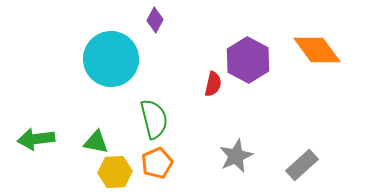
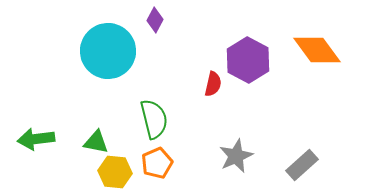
cyan circle: moved 3 px left, 8 px up
yellow hexagon: rotated 8 degrees clockwise
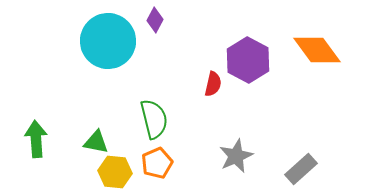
cyan circle: moved 10 px up
green arrow: rotated 93 degrees clockwise
gray rectangle: moved 1 px left, 4 px down
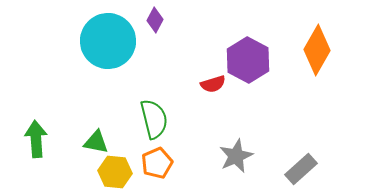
orange diamond: rotated 66 degrees clockwise
red semicircle: rotated 60 degrees clockwise
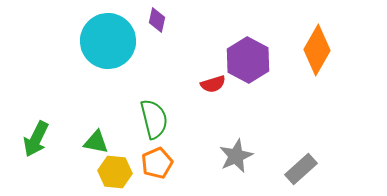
purple diamond: moved 2 px right; rotated 15 degrees counterclockwise
green arrow: rotated 150 degrees counterclockwise
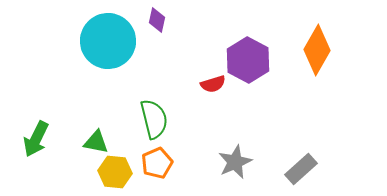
gray star: moved 1 px left, 6 px down
